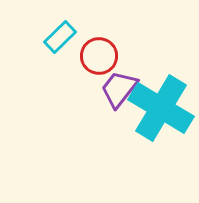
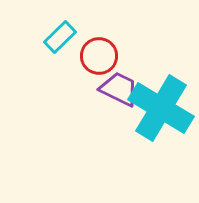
purple trapezoid: rotated 78 degrees clockwise
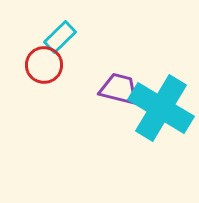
red circle: moved 55 px left, 9 px down
purple trapezoid: rotated 12 degrees counterclockwise
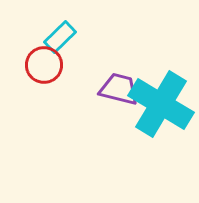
cyan cross: moved 4 px up
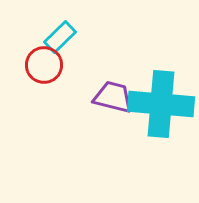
purple trapezoid: moved 6 px left, 8 px down
cyan cross: rotated 26 degrees counterclockwise
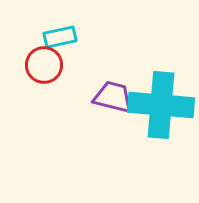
cyan rectangle: rotated 32 degrees clockwise
cyan cross: moved 1 px down
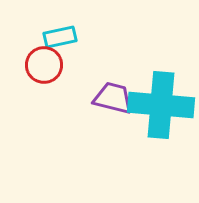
purple trapezoid: moved 1 px down
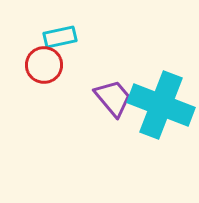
purple trapezoid: rotated 36 degrees clockwise
cyan cross: rotated 16 degrees clockwise
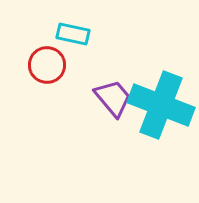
cyan rectangle: moved 13 px right, 3 px up; rotated 24 degrees clockwise
red circle: moved 3 px right
